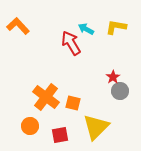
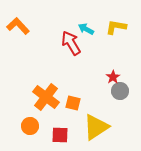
yellow triangle: rotated 12 degrees clockwise
red square: rotated 12 degrees clockwise
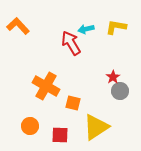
cyan arrow: rotated 42 degrees counterclockwise
orange cross: moved 11 px up; rotated 8 degrees counterclockwise
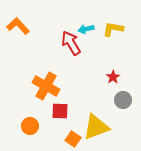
yellow L-shape: moved 3 px left, 2 px down
gray circle: moved 3 px right, 9 px down
orange square: moved 36 px down; rotated 21 degrees clockwise
yellow triangle: rotated 12 degrees clockwise
red square: moved 24 px up
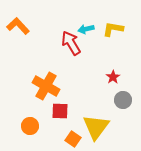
yellow triangle: rotated 32 degrees counterclockwise
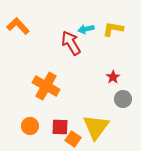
gray circle: moved 1 px up
red square: moved 16 px down
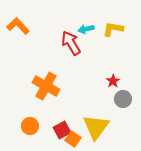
red star: moved 4 px down
red square: moved 2 px right, 3 px down; rotated 30 degrees counterclockwise
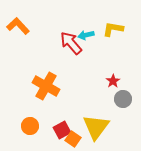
cyan arrow: moved 6 px down
red arrow: rotated 10 degrees counterclockwise
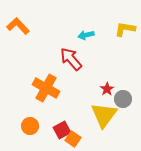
yellow L-shape: moved 12 px right
red arrow: moved 16 px down
red star: moved 6 px left, 8 px down
orange cross: moved 2 px down
yellow triangle: moved 8 px right, 12 px up
